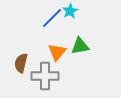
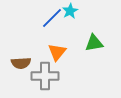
green triangle: moved 14 px right, 3 px up
brown semicircle: rotated 108 degrees counterclockwise
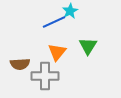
blue line: moved 2 px right, 4 px down; rotated 20 degrees clockwise
green triangle: moved 6 px left, 3 px down; rotated 48 degrees counterclockwise
brown semicircle: moved 1 px left, 1 px down
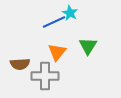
cyan star: moved 2 px down; rotated 14 degrees counterclockwise
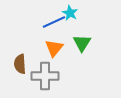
green triangle: moved 6 px left, 3 px up
orange triangle: moved 3 px left, 4 px up
brown semicircle: rotated 90 degrees clockwise
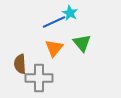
green triangle: rotated 12 degrees counterclockwise
gray cross: moved 6 px left, 2 px down
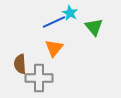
green triangle: moved 12 px right, 16 px up
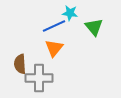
cyan star: rotated 21 degrees counterclockwise
blue line: moved 4 px down
